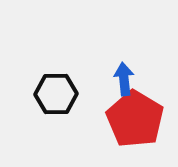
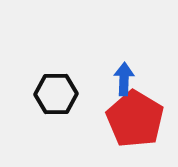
blue arrow: rotated 8 degrees clockwise
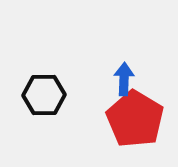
black hexagon: moved 12 px left, 1 px down
